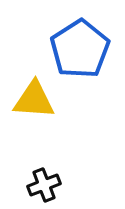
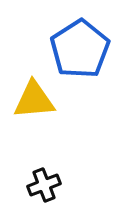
yellow triangle: rotated 9 degrees counterclockwise
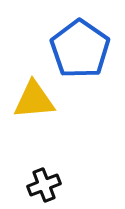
blue pentagon: rotated 4 degrees counterclockwise
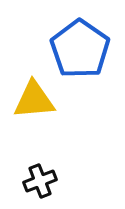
black cross: moved 4 px left, 4 px up
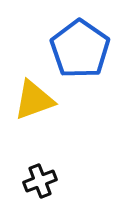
yellow triangle: rotated 15 degrees counterclockwise
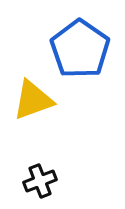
yellow triangle: moved 1 px left
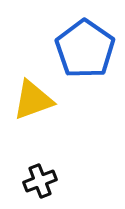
blue pentagon: moved 5 px right
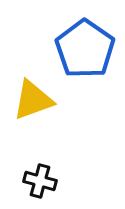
black cross: rotated 36 degrees clockwise
